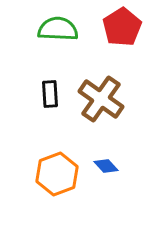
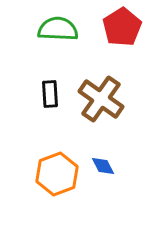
blue diamond: moved 3 px left; rotated 15 degrees clockwise
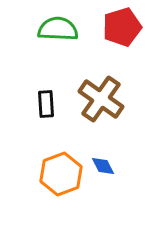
red pentagon: rotated 15 degrees clockwise
black rectangle: moved 4 px left, 10 px down
orange hexagon: moved 4 px right
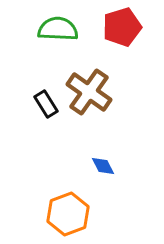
brown cross: moved 12 px left, 7 px up
black rectangle: rotated 28 degrees counterclockwise
orange hexagon: moved 7 px right, 40 px down
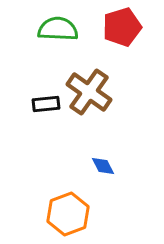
black rectangle: rotated 64 degrees counterclockwise
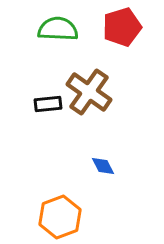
black rectangle: moved 2 px right
orange hexagon: moved 8 px left, 3 px down
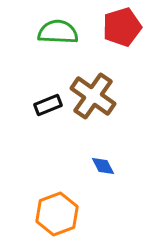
green semicircle: moved 3 px down
brown cross: moved 4 px right, 4 px down
black rectangle: moved 1 px down; rotated 16 degrees counterclockwise
orange hexagon: moved 3 px left, 3 px up
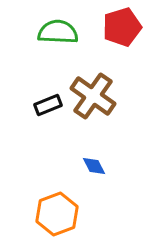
blue diamond: moved 9 px left
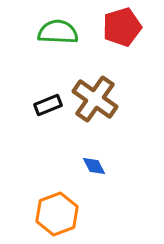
brown cross: moved 2 px right, 3 px down
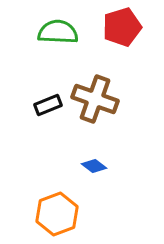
brown cross: rotated 15 degrees counterclockwise
blue diamond: rotated 25 degrees counterclockwise
